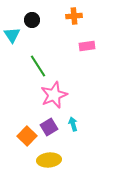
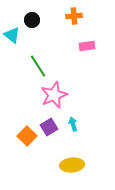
cyan triangle: rotated 18 degrees counterclockwise
yellow ellipse: moved 23 px right, 5 px down
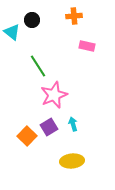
cyan triangle: moved 3 px up
pink rectangle: rotated 21 degrees clockwise
yellow ellipse: moved 4 px up
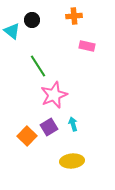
cyan triangle: moved 1 px up
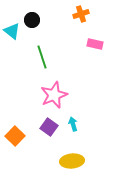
orange cross: moved 7 px right, 2 px up; rotated 14 degrees counterclockwise
pink rectangle: moved 8 px right, 2 px up
green line: moved 4 px right, 9 px up; rotated 15 degrees clockwise
purple square: rotated 24 degrees counterclockwise
orange square: moved 12 px left
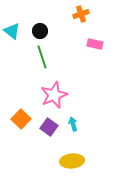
black circle: moved 8 px right, 11 px down
orange square: moved 6 px right, 17 px up
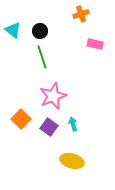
cyan triangle: moved 1 px right, 1 px up
pink star: moved 1 px left, 1 px down
yellow ellipse: rotated 20 degrees clockwise
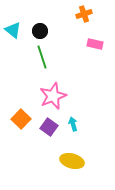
orange cross: moved 3 px right
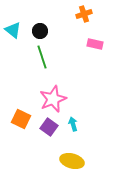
pink star: moved 3 px down
orange square: rotated 18 degrees counterclockwise
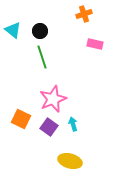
yellow ellipse: moved 2 px left
